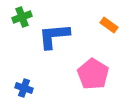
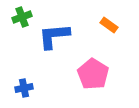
blue cross: rotated 30 degrees counterclockwise
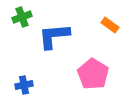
orange rectangle: moved 1 px right
blue cross: moved 3 px up
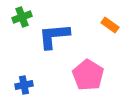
pink pentagon: moved 5 px left, 1 px down
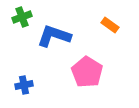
blue L-shape: rotated 24 degrees clockwise
pink pentagon: moved 1 px left, 3 px up
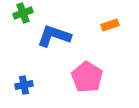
green cross: moved 1 px right, 4 px up
orange rectangle: rotated 54 degrees counterclockwise
pink pentagon: moved 5 px down
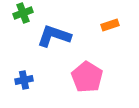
blue cross: moved 5 px up
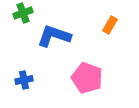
orange rectangle: rotated 42 degrees counterclockwise
pink pentagon: moved 1 px down; rotated 12 degrees counterclockwise
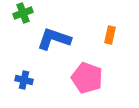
orange rectangle: moved 10 px down; rotated 18 degrees counterclockwise
blue L-shape: moved 3 px down
blue cross: rotated 24 degrees clockwise
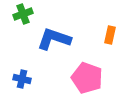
green cross: moved 1 px down
blue cross: moved 2 px left, 1 px up
